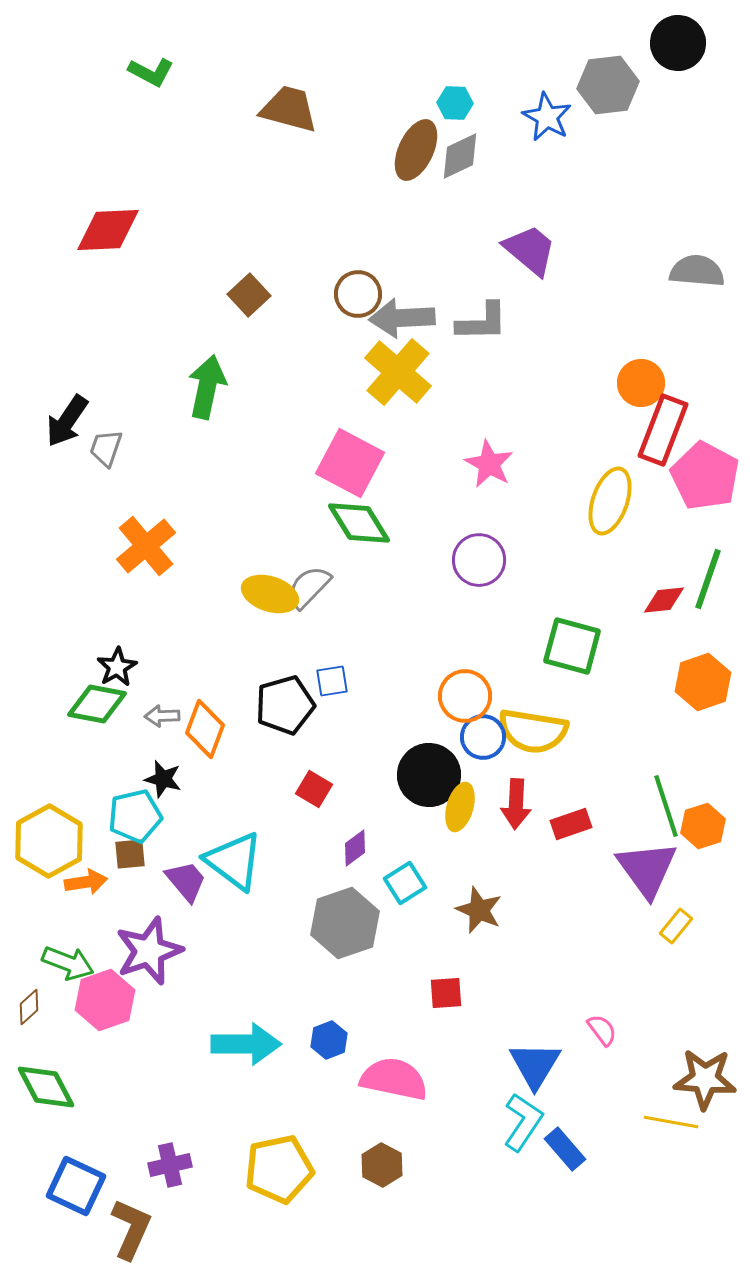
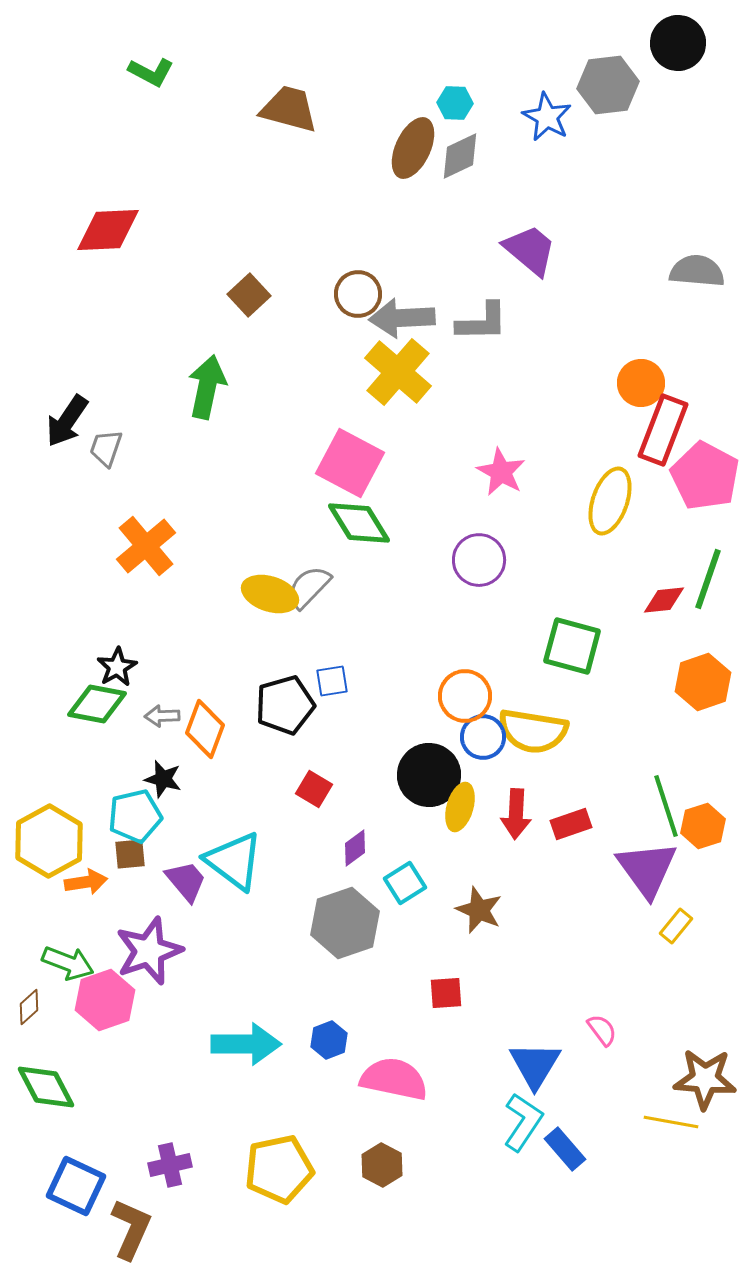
brown ellipse at (416, 150): moved 3 px left, 2 px up
pink star at (489, 464): moved 12 px right, 8 px down
red arrow at (516, 804): moved 10 px down
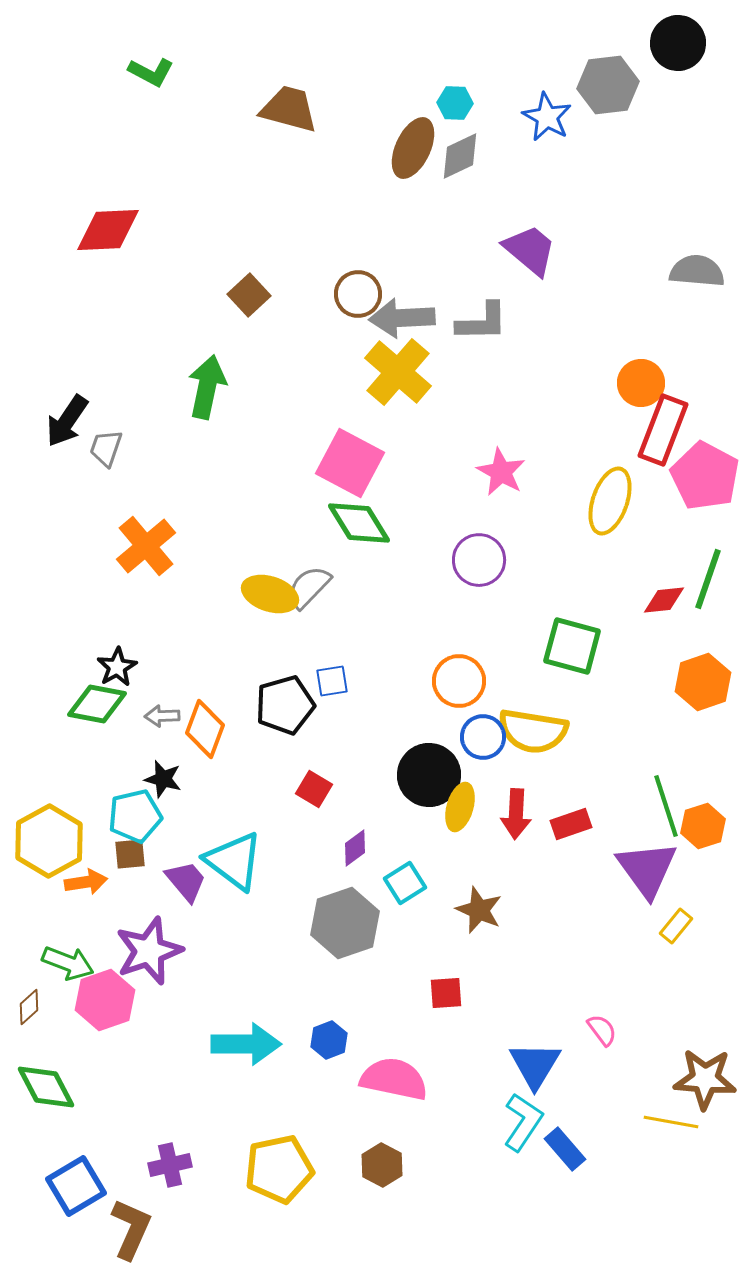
orange circle at (465, 696): moved 6 px left, 15 px up
blue square at (76, 1186): rotated 34 degrees clockwise
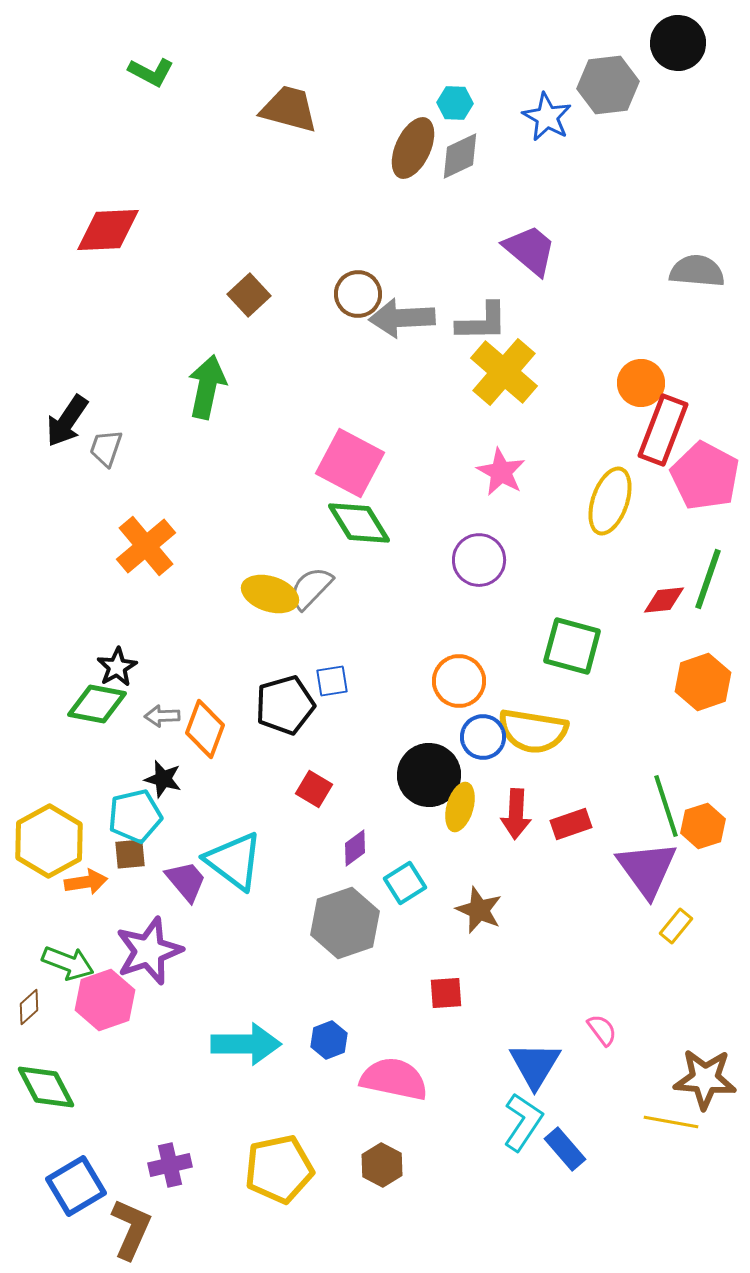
yellow cross at (398, 372): moved 106 px right
gray semicircle at (309, 587): moved 2 px right, 1 px down
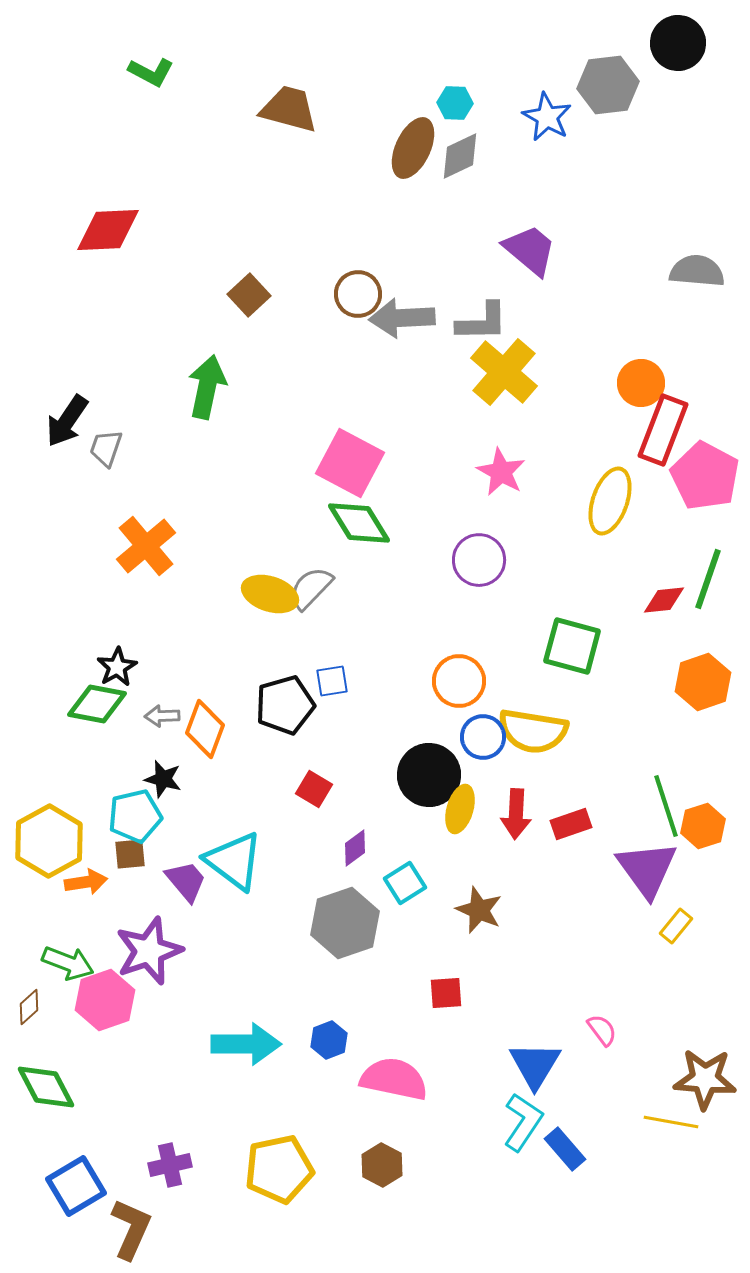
yellow ellipse at (460, 807): moved 2 px down
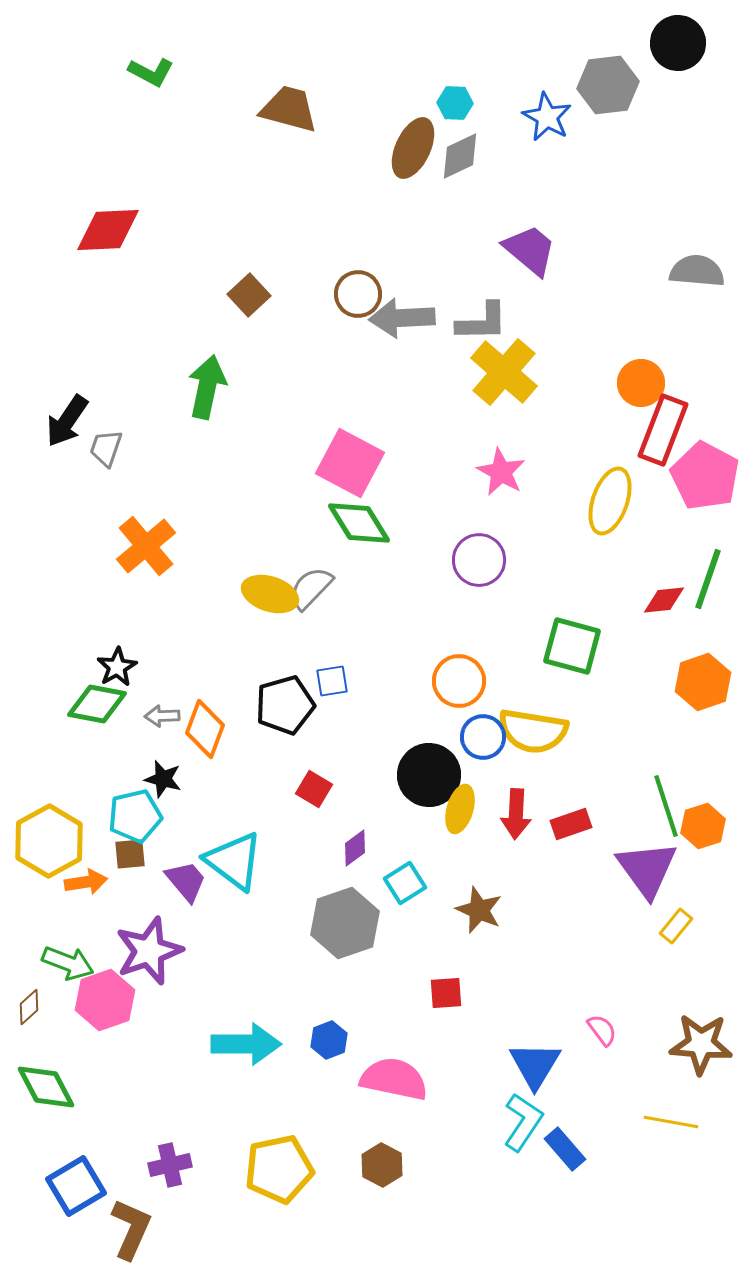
brown star at (705, 1079): moved 4 px left, 35 px up
